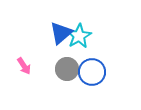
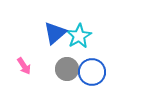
blue triangle: moved 6 px left
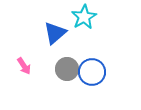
cyan star: moved 5 px right, 19 px up
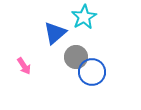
gray circle: moved 9 px right, 12 px up
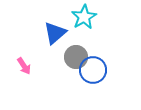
blue circle: moved 1 px right, 2 px up
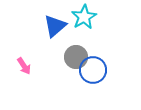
blue triangle: moved 7 px up
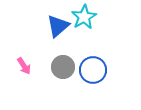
blue triangle: moved 3 px right
gray circle: moved 13 px left, 10 px down
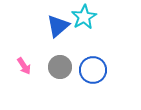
gray circle: moved 3 px left
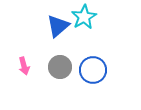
pink arrow: rotated 18 degrees clockwise
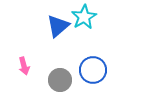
gray circle: moved 13 px down
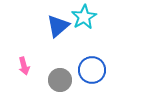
blue circle: moved 1 px left
